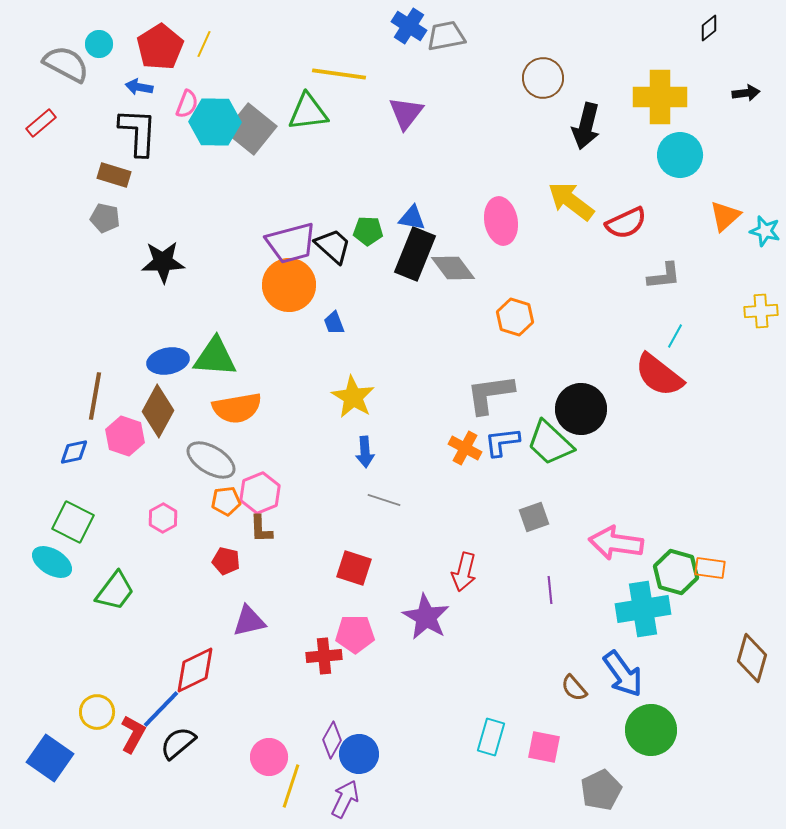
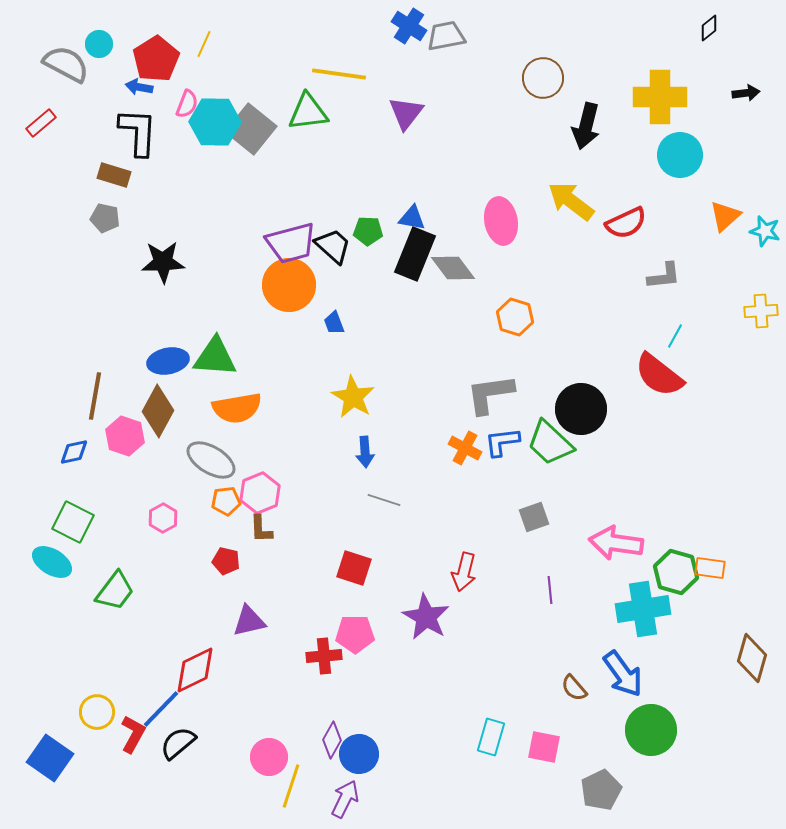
red pentagon at (160, 47): moved 4 px left, 12 px down
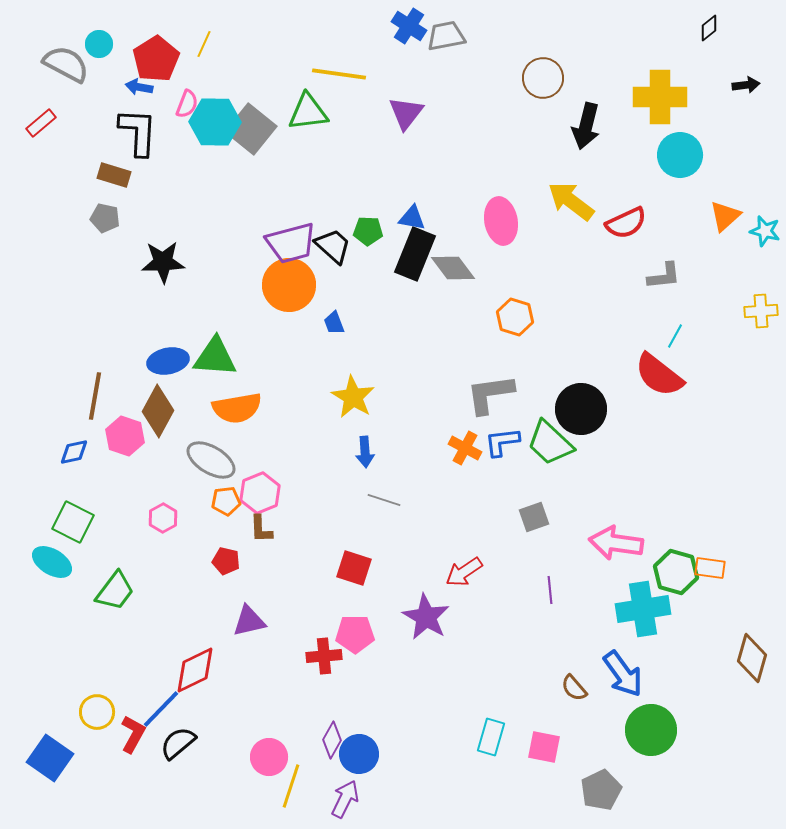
black arrow at (746, 93): moved 8 px up
red arrow at (464, 572): rotated 42 degrees clockwise
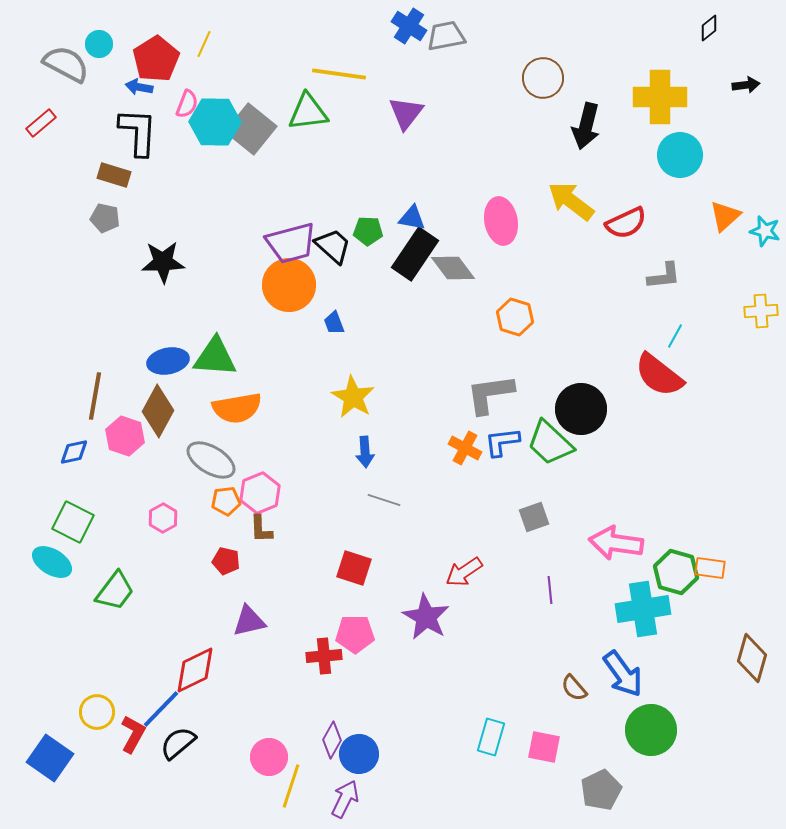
black rectangle at (415, 254): rotated 12 degrees clockwise
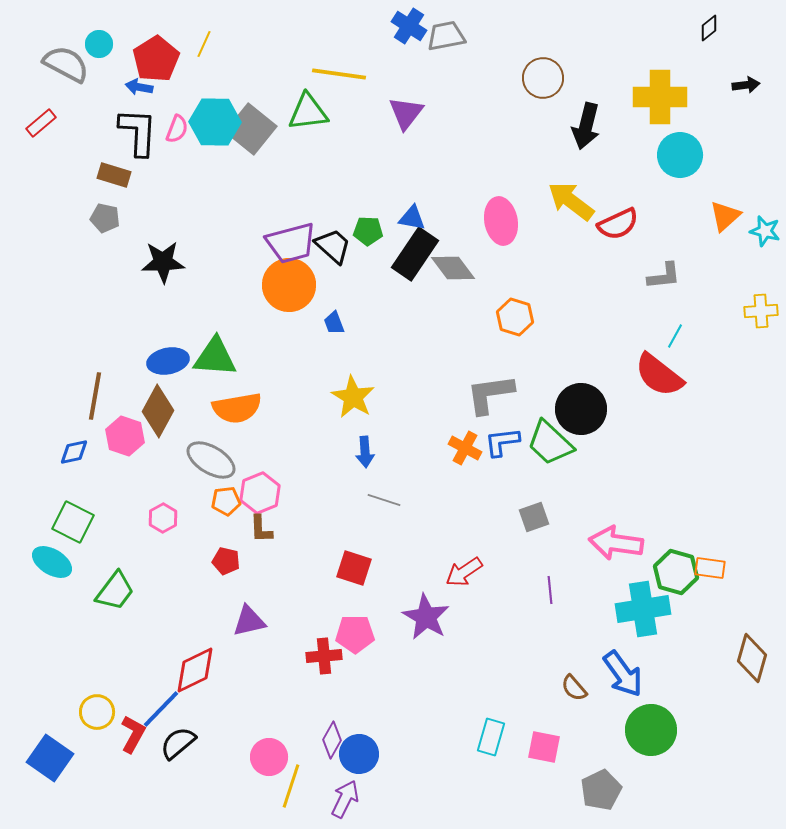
pink semicircle at (187, 104): moved 10 px left, 25 px down
red semicircle at (626, 223): moved 8 px left, 1 px down
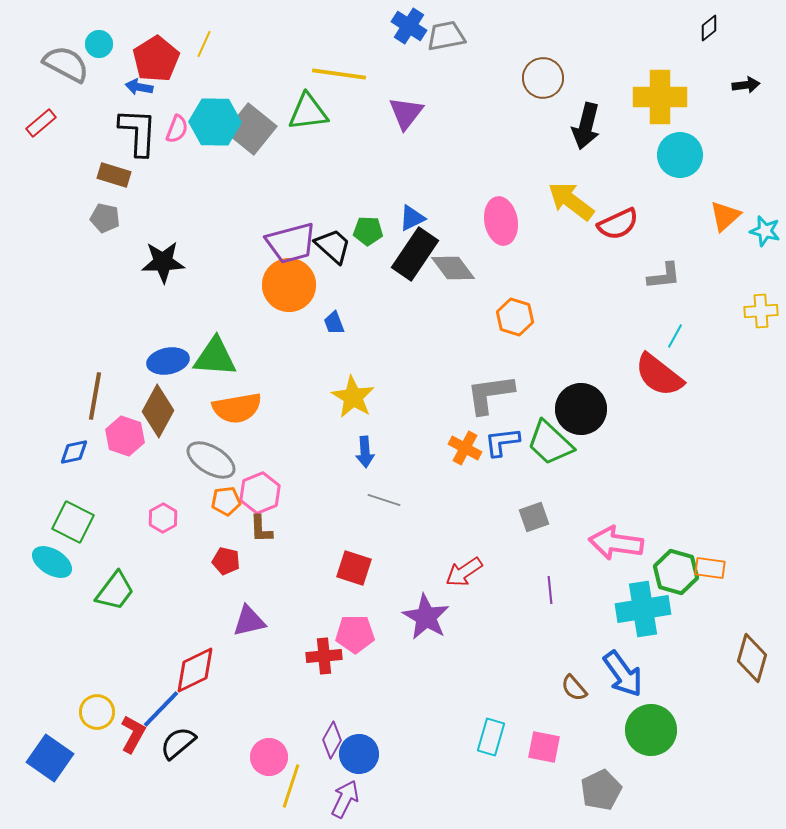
blue triangle at (412, 218): rotated 36 degrees counterclockwise
